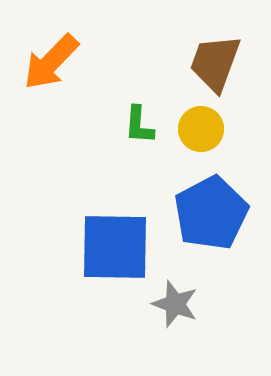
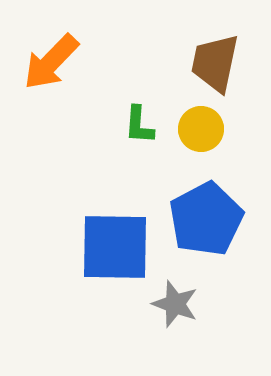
brown trapezoid: rotated 8 degrees counterclockwise
blue pentagon: moved 5 px left, 6 px down
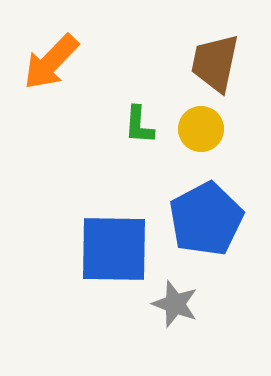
blue square: moved 1 px left, 2 px down
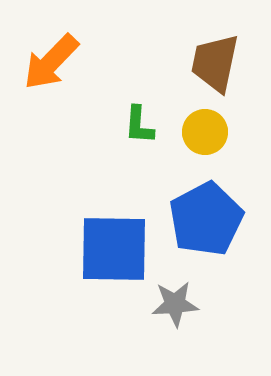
yellow circle: moved 4 px right, 3 px down
gray star: rotated 24 degrees counterclockwise
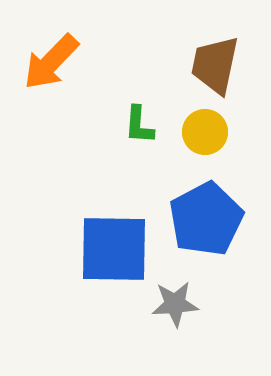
brown trapezoid: moved 2 px down
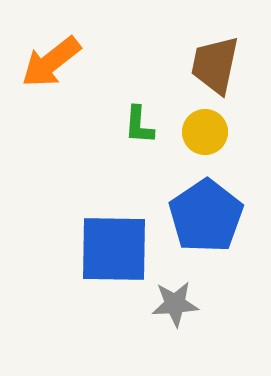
orange arrow: rotated 8 degrees clockwise
blue pentagon: moved 3 px up; rotated 6 degrees counterclockwise
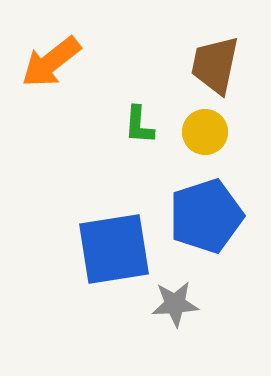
blue pentagon: rotated 16 degrees clockwise
blue square: rotated 10 degrees counterclockwise
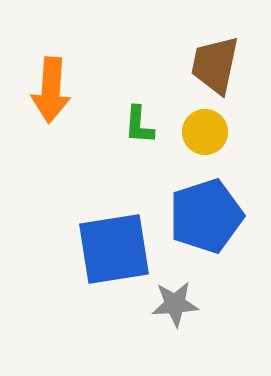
orange arrow: moved 28 px down; rotated 48 degrees counterclockwise
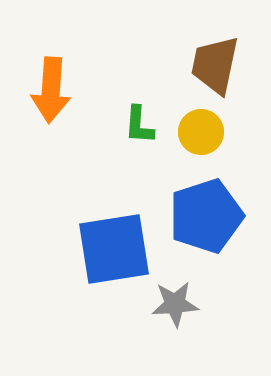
yellow circle: moved 4 px left
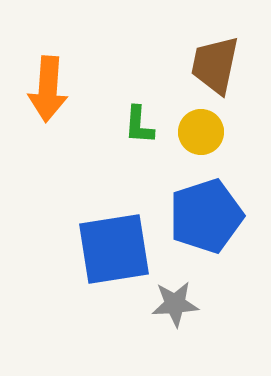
orange arrow: moved 3 px left, 1 px up
